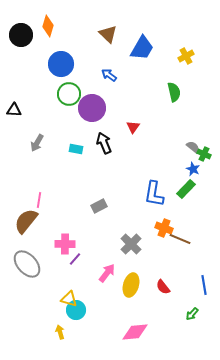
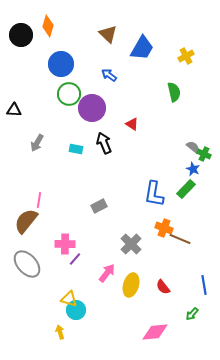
red triangle: moved 1 px left, 3 px up; rotated 32 degrees counterclockwise
pink diamond: moved 20 px right
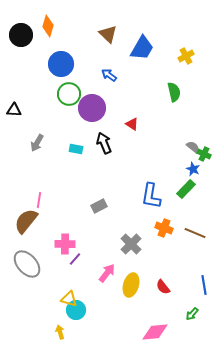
blue L-shape: moved 3 px left, 2 px down
brown line: moved 15 px right, 6 px up
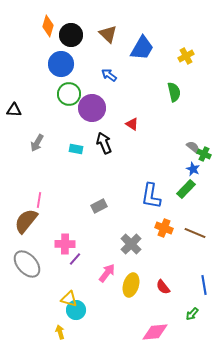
black circle: moved 50 px right
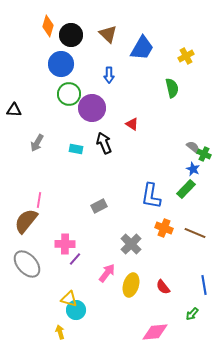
blue arrow: rotated 126 degrees counterclockwise
green semicircle: moved 2 px left, 4 px up
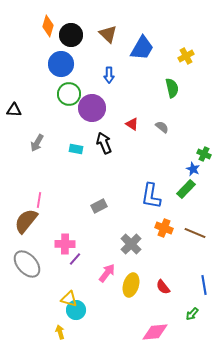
gray semicircle: moved 31 px left, 20 px up
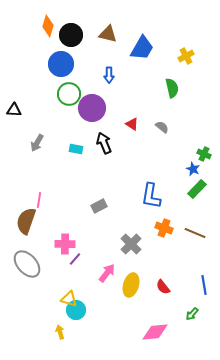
brown triangle: rotated 30 degrees counterclockwise
green rectangle: moved 11 px right
brown semicircle: rotated 20 degrees counterclockwise
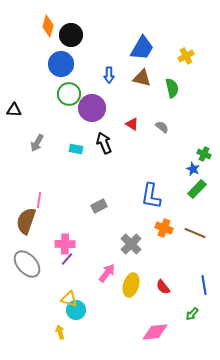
brown triangle: moved 34 px right, 44 px down
purple line: moved 8 px left
